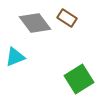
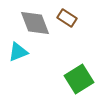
gray diamond: rotated 16 degrees clockwise
cyan triangle: moved 3 px right, 5 px up
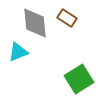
gray diamond: rotated 16 degrees clockwise
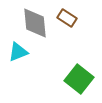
green square: rotated 20 degrees counterclockwise
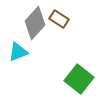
brown rectangle: moved 8 px left, 1 px down
gray diamond: rotated 48 degrees clockwise
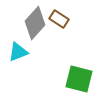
green square: rotated 24 degrees counterclockwise
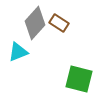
brown rectangle: moved 4 px down
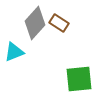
cyan triangle: moved 4 px left
green square: rotated 20 degrees counterclockwise
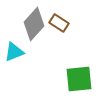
gray diamond: moved 1 px left, 1 px down
